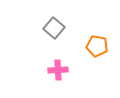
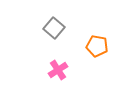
pink cross: rotated 30 degrees counterclockwise
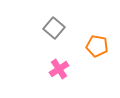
pink cross: moved 1 px right, 1 px up
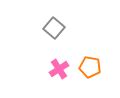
orange pentagon: moved 7 px left, 21 px down
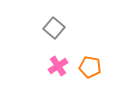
pink cross: moved 1 px left, 3 px up
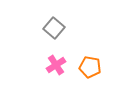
pink cross: moved 2 px left, 1 px up
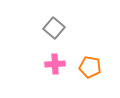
pink cross: moved 1 px left, 1 px up; rotated 30 degrees clockwise
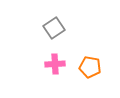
gray square: rotated 15 degrees clockwise
